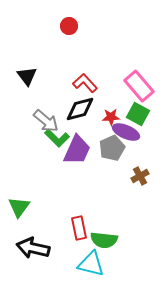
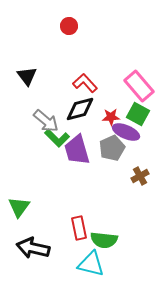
purple trapezoid: rotated 140 degrees clockwise
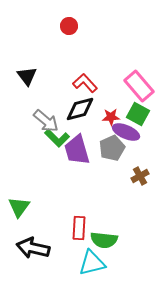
red rectangle: rotated 15 degrees clockwise
cyan triangle: moved 1 px right, 1 px up; rotated 28 degrees counterclockwise
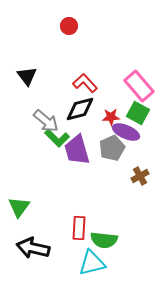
green square: moved 1 px up
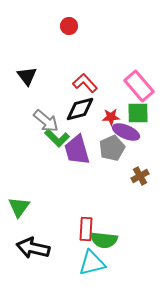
green square: rotated 30 degrees counterclockwise
red rectangle: moved 7 px right, 1 px down
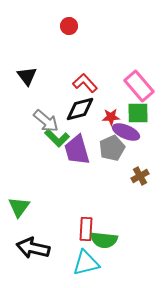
cyan triangle: moved 6 px left
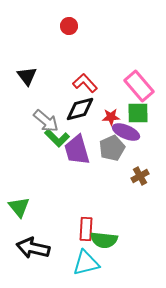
green triangle: rotated 15 degrees counterclockwise
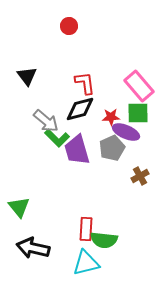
red L-shape: rotated 35 degrees clockwise
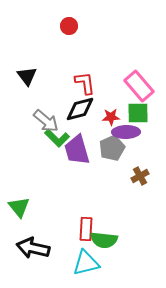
purple ellipse: rotated 24 degrees counterclockwise
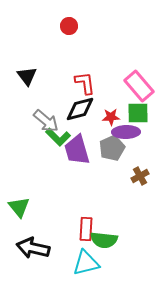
green L-shape: moved 1 px right, 1 px up
